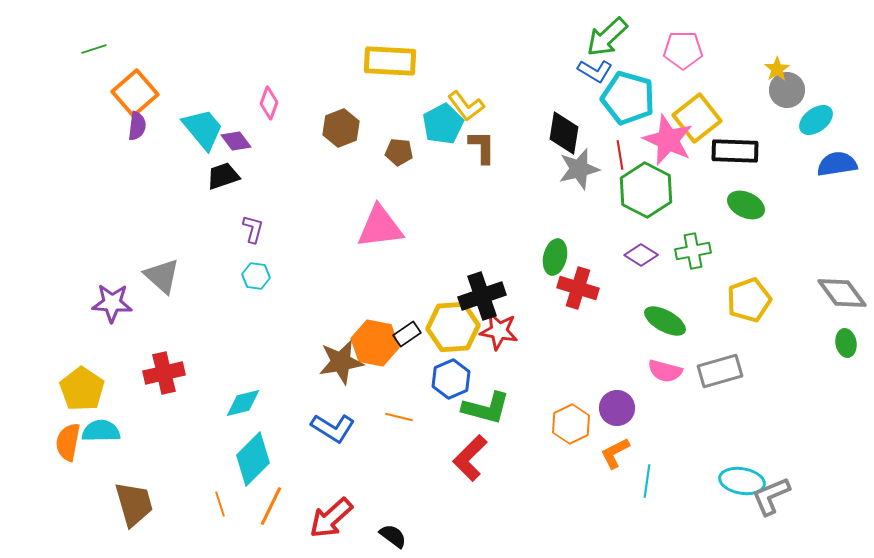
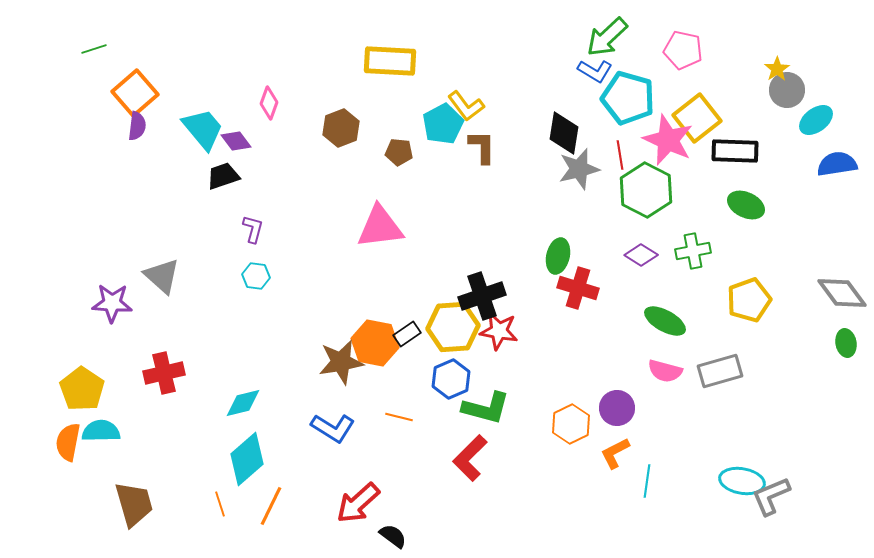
pink pentagon at (683, 50): rotated 12 degrees clockwise
green ellipse at (555, 257): moved 3 px right, 1 px up
cyan diamond at (253, 459): moved 6 px left; rotated 4 degrees clockwise
red arrow at (331, 518): moved 27 px right, 15 px up
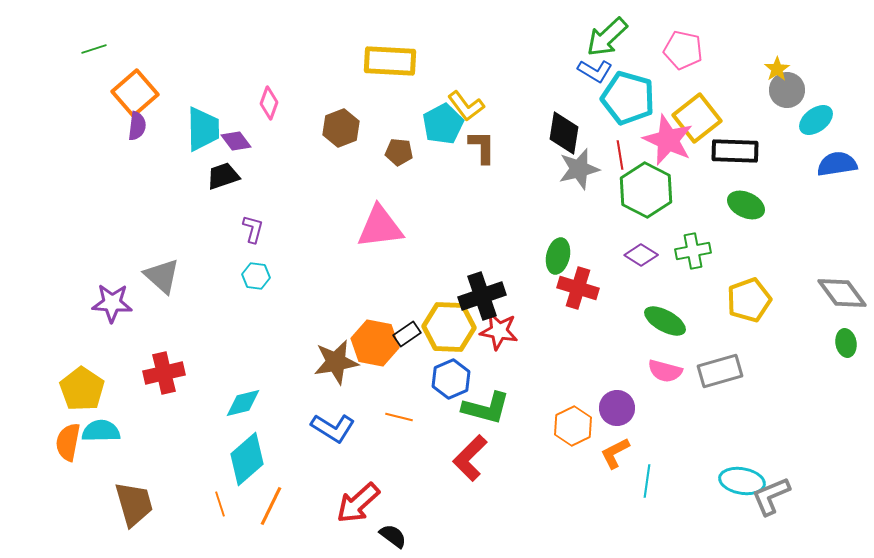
cyan trapezoid at (203, 129): rotated 39 degrees clockwise
yellow hexagon at (453, 327): moved 4 px left; rotated 6 degrees clockwise
brown star at (341, 362): moved 5 px left
orange hexagon at (571, 424): moved 2 px right, 2 px down
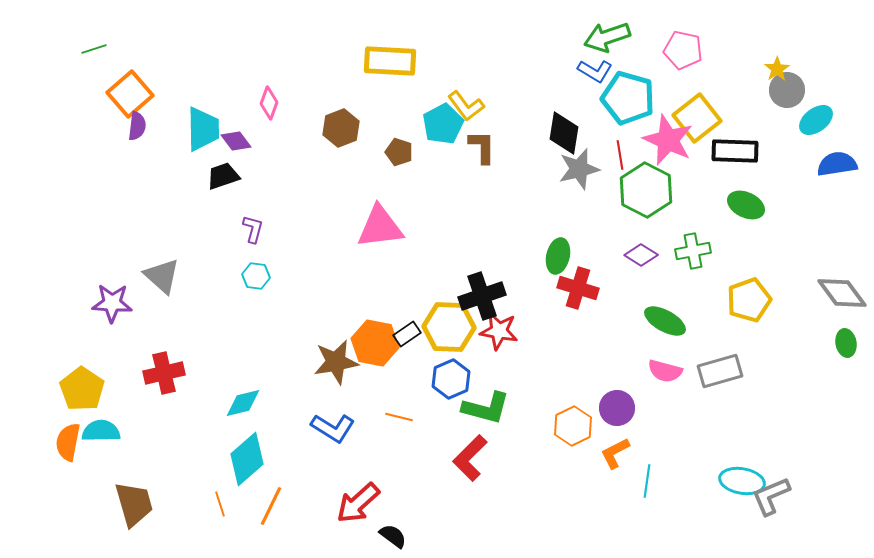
green arrow at (607, 37): rotated 24 degrees clockwise
orange square at (135, 93): moved 5 px left, 1 px down
brown pentagon at (399, 152): rotated 12 degrees clockwise
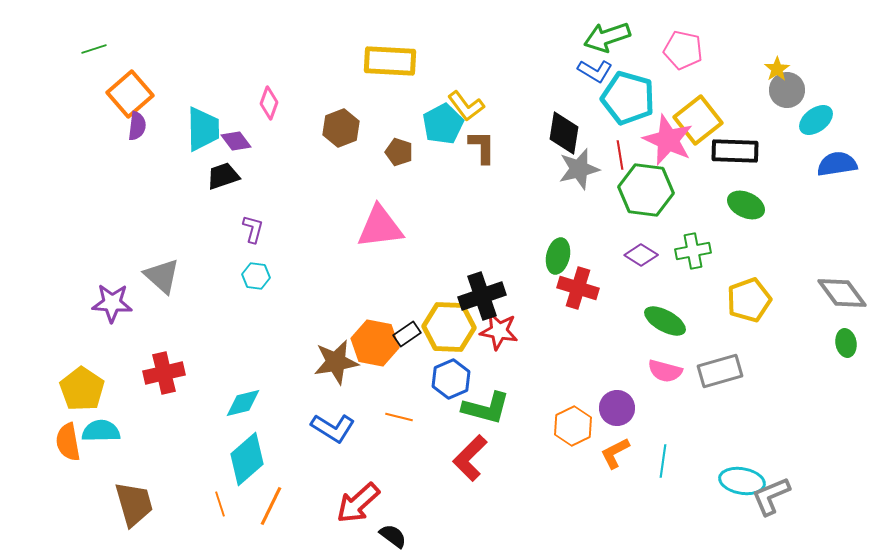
yellow square at (697, 118): moved 1 px right, 2 px down
green hexagon at (646, 190): rotated 20 degrees counterclockwise
orange semicircle at (68, 442): rotated 21 degrees counterclockwise
cyan line at (647, 481): moved 16 px right, 20 px up
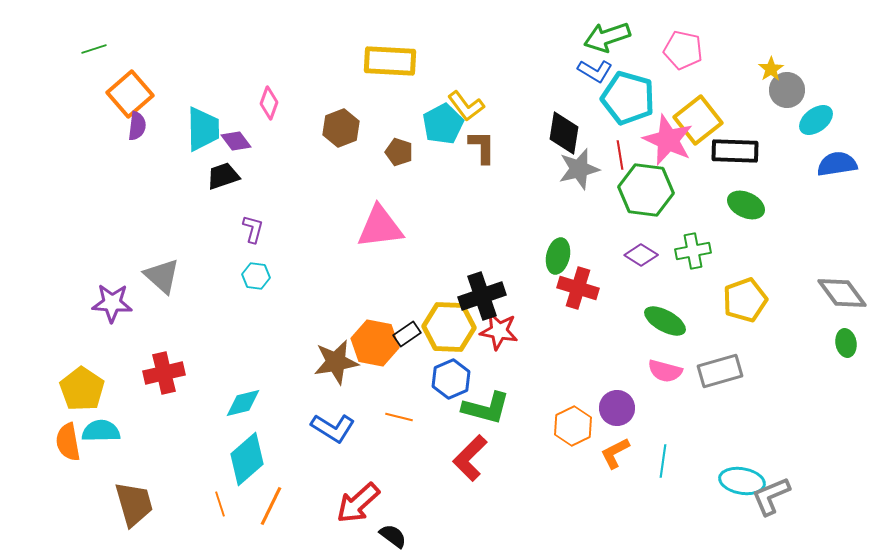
yellow star at (777, 69): moved 6 px left
yellow pentagon at (749, 300): moved 4 px left
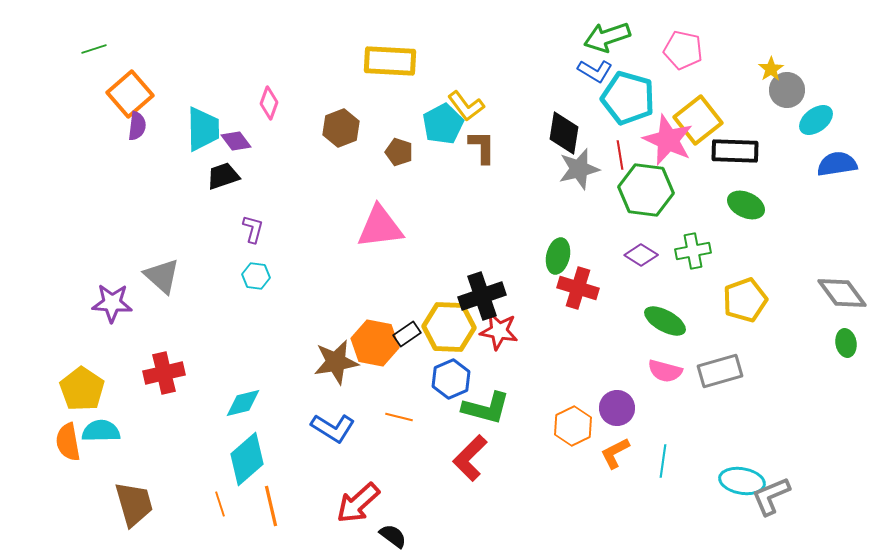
orange line at (271, 506): rotated 39 degrees counterclockwise
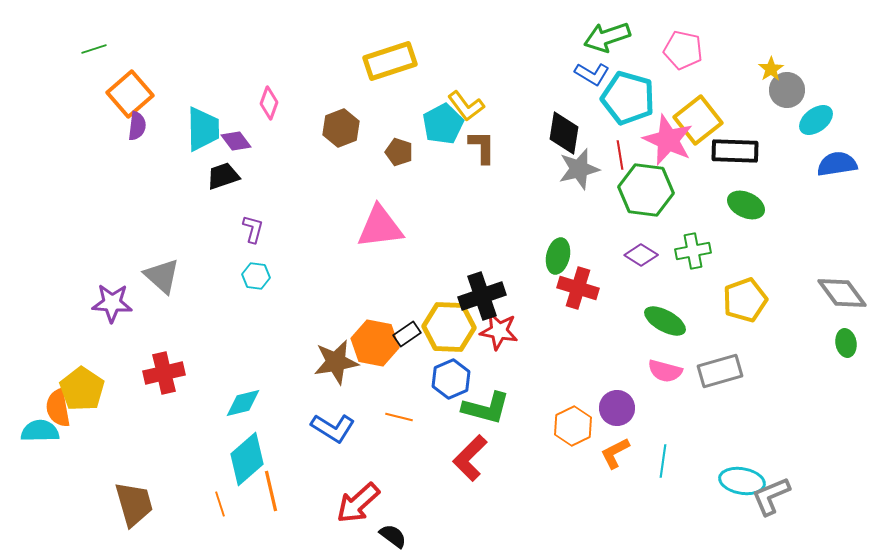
yellow rectangle at (390, 61): rotated 21 degrees counterclockwise
blue L-shape at (595, 71): moved 3 px left, 3 px down
cyan semicircle at (101, 431): moved 61 px left
orange semicircle at (68, 442): moved 10 px left, 34 px up
orange line at (271, 506): moved 15 px up
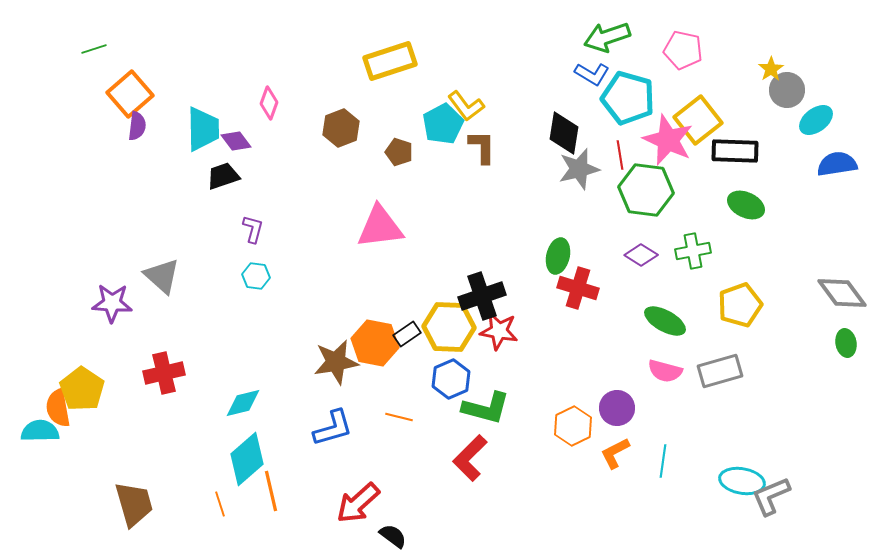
yellow pentagon at (745, 300): moved 5 px left, 5 px down
blue L-shape at (333, 428): rotated 48 degrees counterclockwise
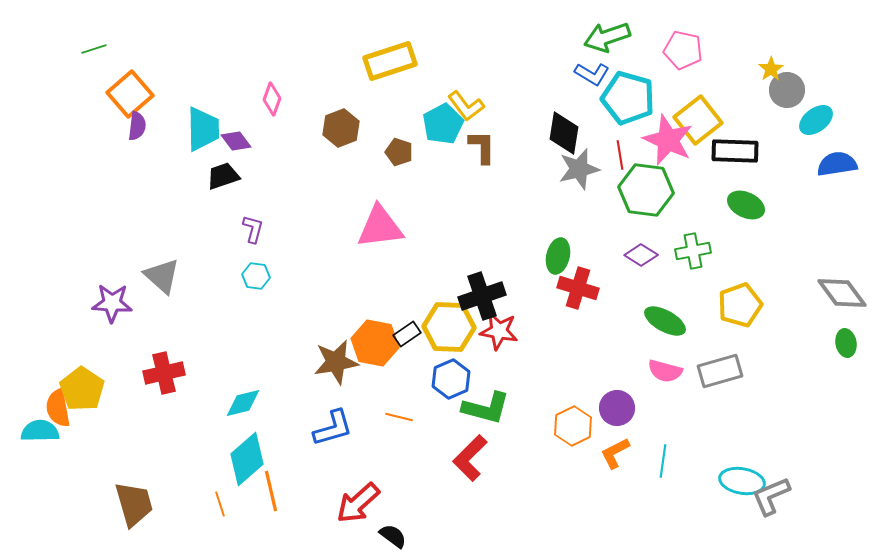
pink diamond at (269, 103): moved 3 px right, 4 px up
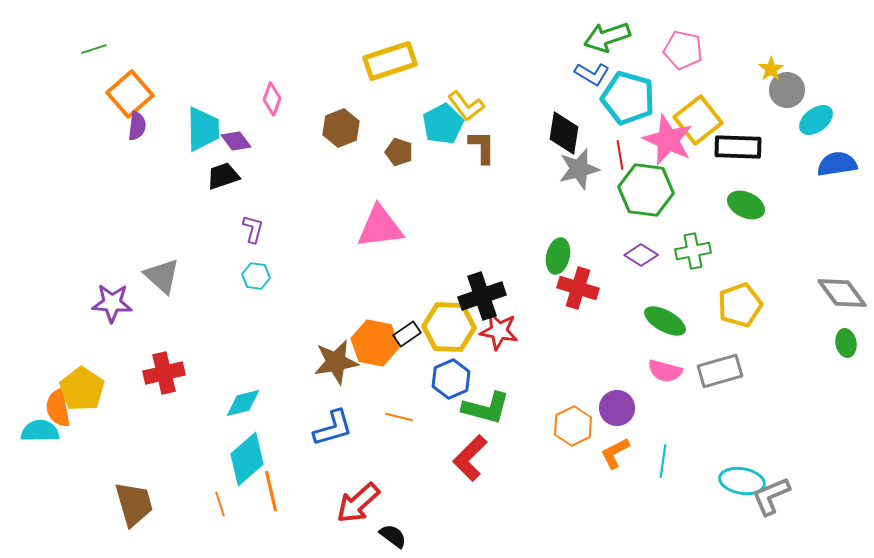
black rectangle at (735, 151): moved 3 px right, 4 px up
